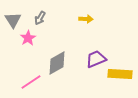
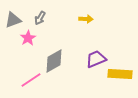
gray triangle: rotated 42 degrees clockwise
gray diamond: moved 3 px left, 2 px up
pink line: moved 2 px up
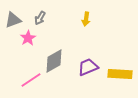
yellow arrow: rotated 96 degrees clockwise
purple trapezoid: moved 8 px left, 8 px down
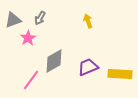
yellow arrow: moved 2 px right, 2 px down; rotated 152 degrees clockwise
pink line: rotated 20 degrees counterclockwise
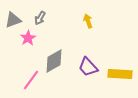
purple trapezoid: rotated 110 degrees counterclockwise
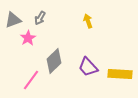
gray diamond: rotated 15 degrees counterclockwise
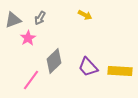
yellow arrow: moved 3 px left, 6 px up; rotated 136 degrees clockwise
yellow rectangle: moved 3 px up
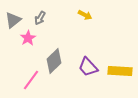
gray triangle: rotated 18 degrees counterclockwise
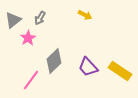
yellow rectangle: rotated 30 degrees clockwise
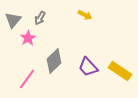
gray triangle: rotated 12 degrees counterclockwise
pink line: moved 4 px left, 1 px up
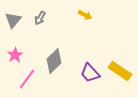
pink star: moved 13 px left, 17 px down
purple trapezoid: moved 2 px right, 6 px down
